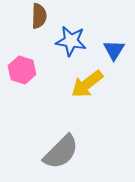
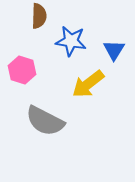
yellow arrow: moved 1 px right
gray semicircle: moved 16 px left, 31 px up; rotated 72 degrees clockwise
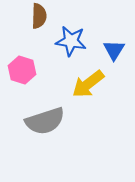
gray semicircle: rotated 45 degrees counterclockwise
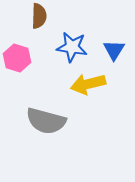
blue star: moved 1 px right, 6 px down
pink hexagon: moved 5 px left, 12 px up
yellow arrow: rotated 24 degrees clockwise
gray semicircle: moved 1 px right; rotated 33 degrees clockwise
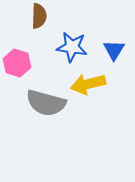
pink hexagon: moved 5 px down
gray semicircle: moved 18 px up
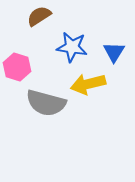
brown semicircle: rotated 125 degrees counterclockwise
blue triangle: moved 2 px down
pink hexagon: moved 4 px down
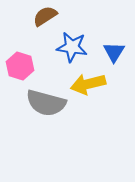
brown semicircle: moved 6 px right
pink hexagon: moved 3 px right, 1 px up
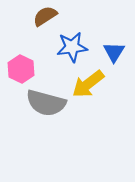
blue star: rotated 16 degrees counterclockwise
pink hexagon: moved 1 px right, 3 px down; rotated 8 degrees clockwise
yellow arrow: rotated 24 degrees counterclockwise
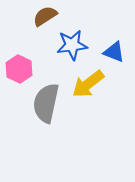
blue star: moved 2 px up
blue triangle: rotated 40 degrees counterclockwise
pink hexagon: moved 2 px left
gray semicircle: rotated 87 degrees clockwise
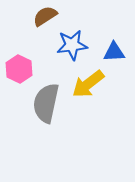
blue triangle: rotated 25 degrees counterclockwise
